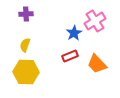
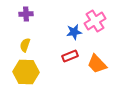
blue star: moved 1 px up; rotated 21 degrees clockwise
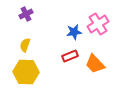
purple cross: rotated 24 degrees counterclockwise
pink cross: moved 3 px right, 3 px down
orange trapezoid: moved 2 px left
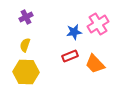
purple cross: moved 3 px down
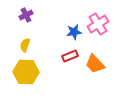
purple cross: moved 2 px up
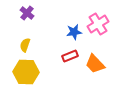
purple cross: moved 1 px right, 2 px up; rotated 24 degrees counterclockwise
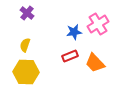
orange trapezoid: moved 1 px up
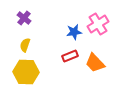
purple cross: moved 3 px left, 5 px down
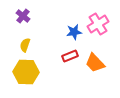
purple cross: moved 1 px left, 2 px up
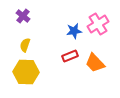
blue star: moved 1 px up
